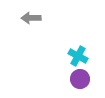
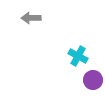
purple circle: moved 13 px right, 1 px down
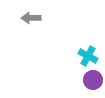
cyan cross: moved 10 px right
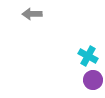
gray arrow: moved 1 px right, 4 px up
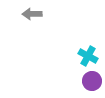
purple circle: moved 1 px left, 1 px down
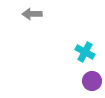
cyan cross: moved 3 px left, 4 px up
